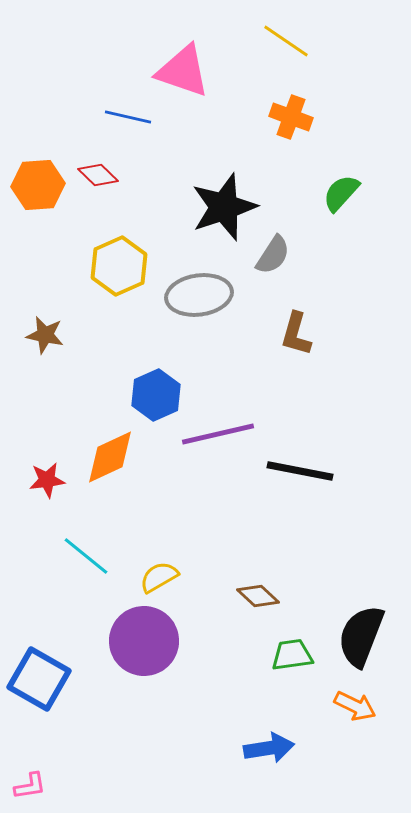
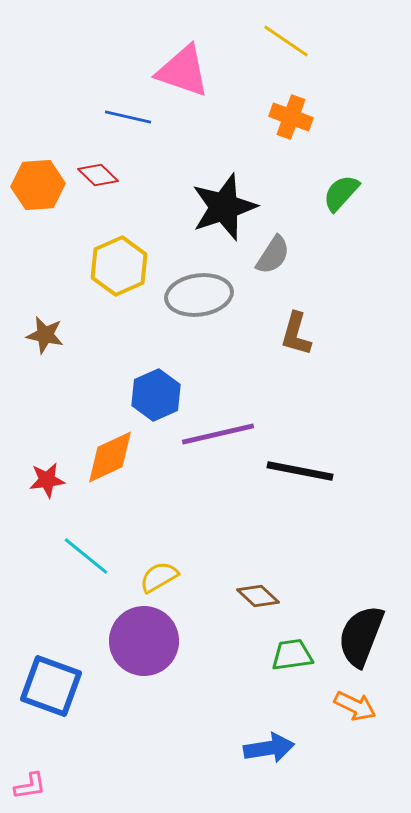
blue square: moved 12 px right, 7 px down; rotated 10 degrees counterclockwise
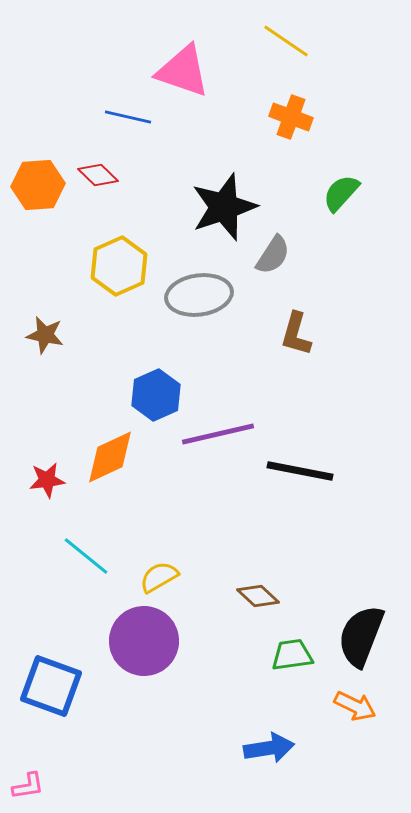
pink L-shape: moved 2 px left
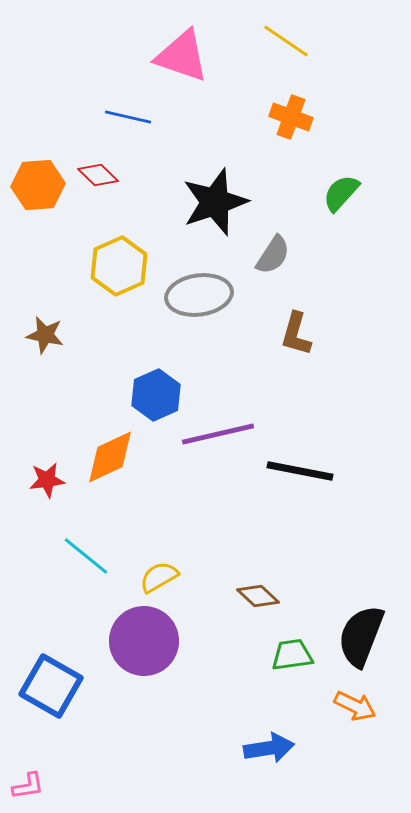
pink triangle: moved 1 px left, 15 px up
black star: moved 9 px left, 5 px up
blue square: rotated 10 degrees clockwise
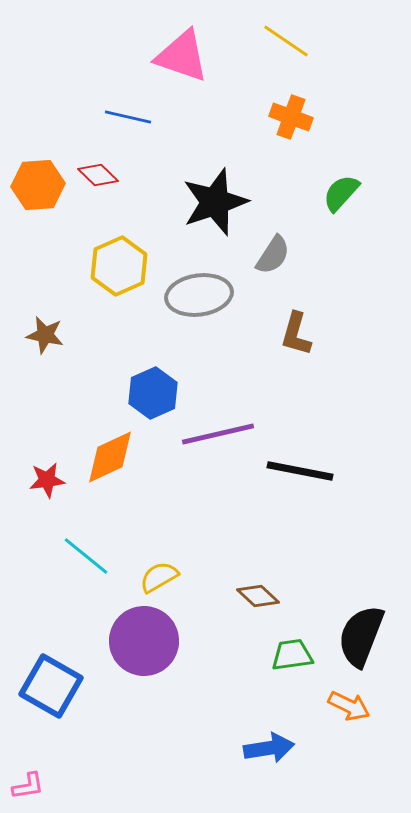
blue hexagon: moved 3 px left, 2 px up
orange arrow: moved 6 px left
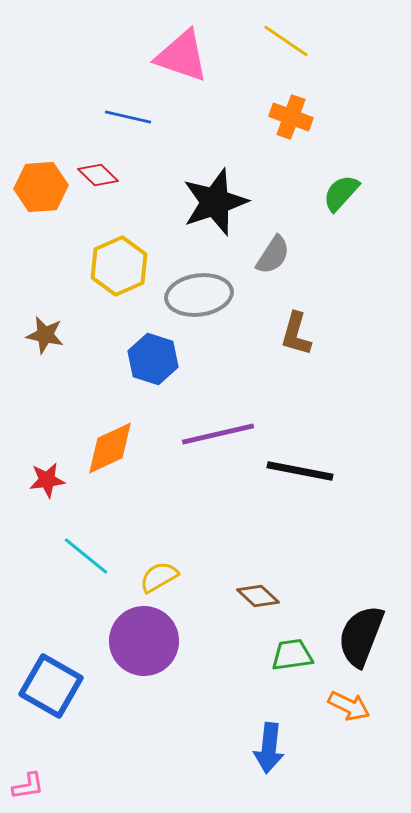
orange hexagon: moved 3 px right, 2 px down
blue hexagon: moved 34 px up; rotated 18 degrees counterclockwise
orange diamond: moved 9 px up
blue arrow: rotated 105 degrees clockwise
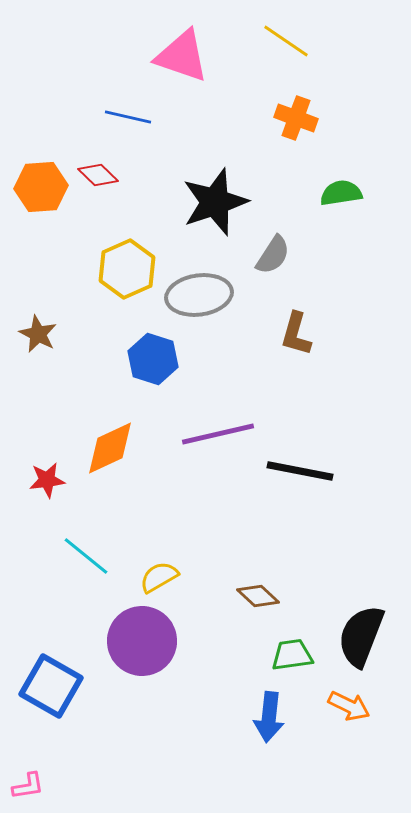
orange cross: moved 5 px right, 1 px down
green semicircle: rotated 39 degrees clockwise
yellow hexagon: moved 8 px right, 3 px down
brown star: moved 7 px left, 1 px up; rotated 15 degrees clockwise
purple circle: moved 2 px left
blue arrow: moved 31 px up
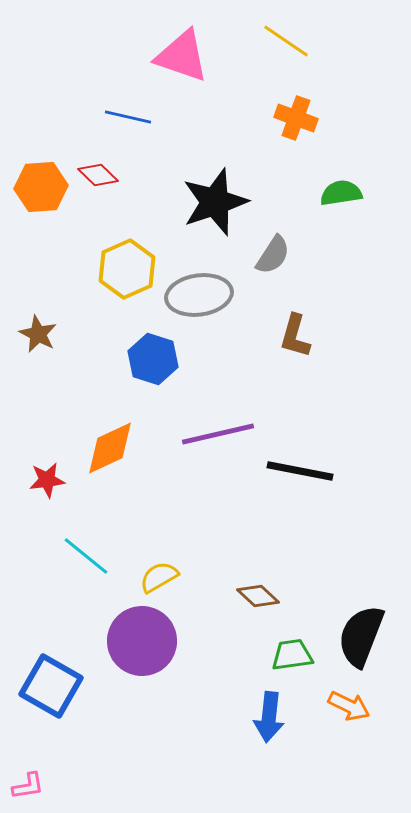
brown L-shape: moved 1 px left, 2 px down
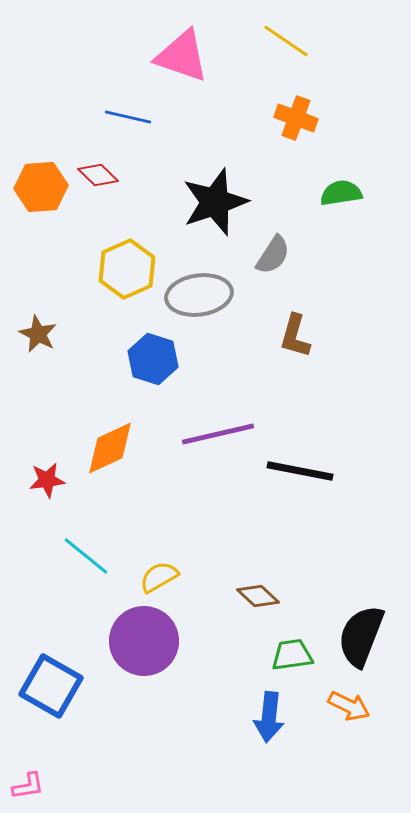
purple circle: moved 2 px right
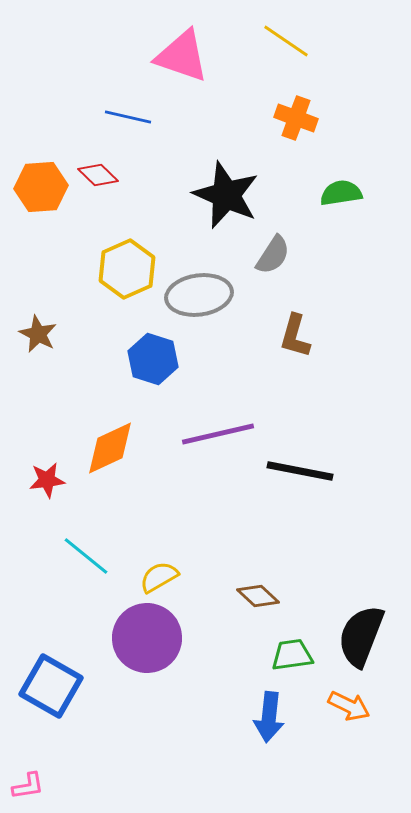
black star: moved 11 px right, 7 px up; rotated 30 degrees counterclockwise
purple circle: moved 3 px right, 3 px up
